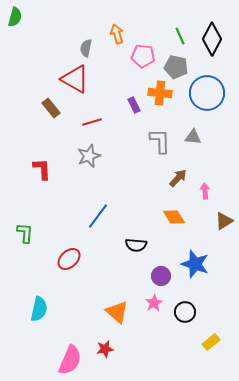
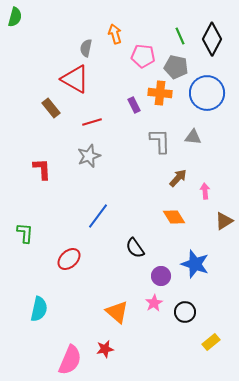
orange arrow: moved 2 px left
black semicircle: moved 1 px left, 3 px down; rotated 50 degrees clockwise
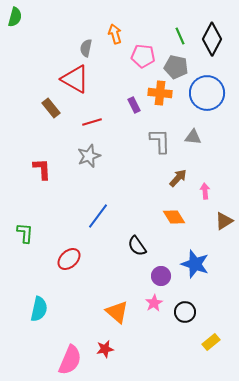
black semicircle: moved 2 px right, 2 px up
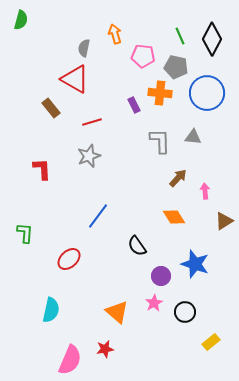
green semicircle: moved 6 px right, 3 px down
gray semicircle: moved 2 px left
cyan semicircle: moved 12 px right, 1 px down
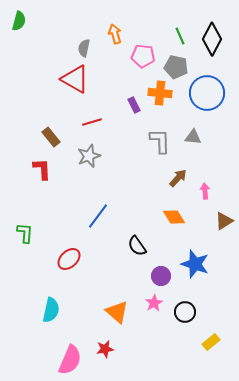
green semicircle: moved 2 px left, 1 px down
brown rectangle: moved 29 px down
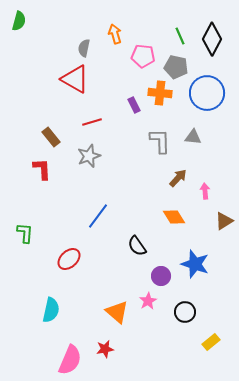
pink star: moved 6 px left, 2 px up
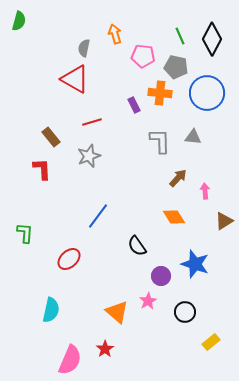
red star: rotated 24 degrees counterclockwise
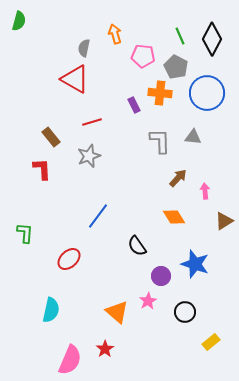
gray pentagon: rotated 15 degrees clockwise
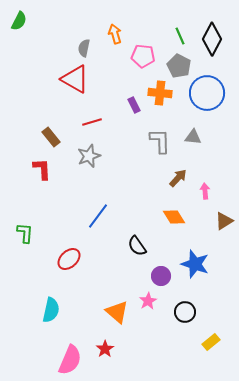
green semicircle: rotated 12 degrees clockwise
gray pentagon: moved 3 px right, 1 px up
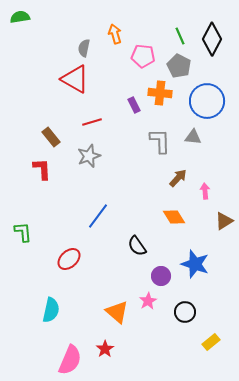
green semicircle: moved 1 px right, 4 px up; rotated 126 degrees counterclockwise
blue circle: moved 8 px down
green L-shape: moved 2 px left, 1 px up; rotated 10 degrees counterclockwise
